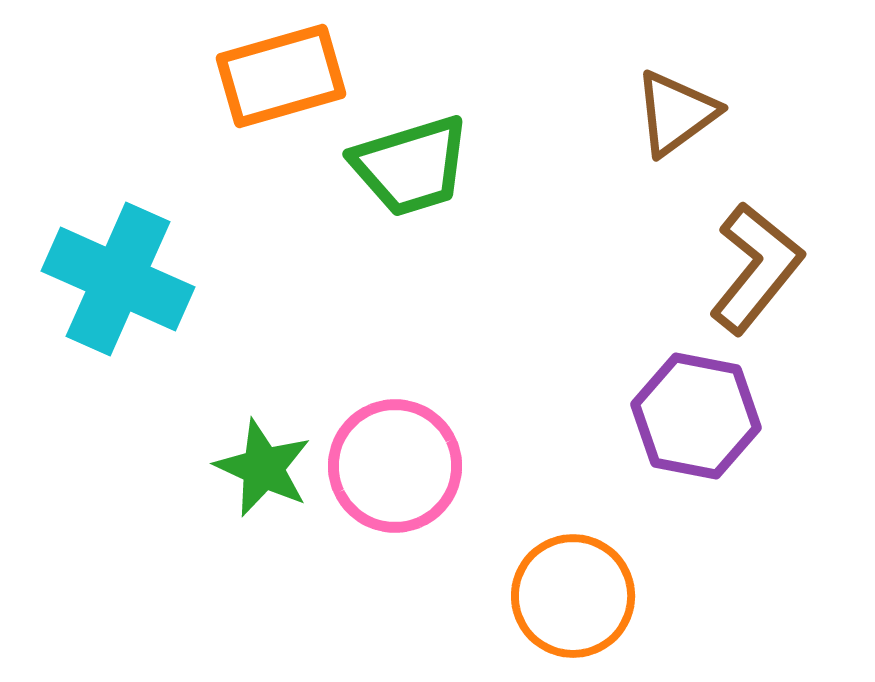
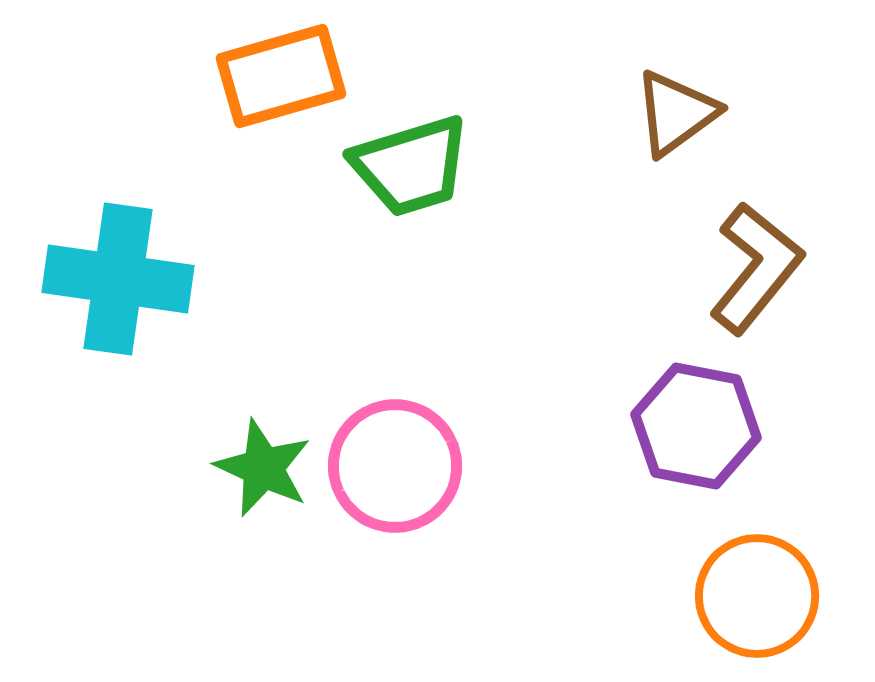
cyan cross: rotated 16 degrees counterclockwise
purple hexagon: moved 10 px down
orange circle: moved 184 px right
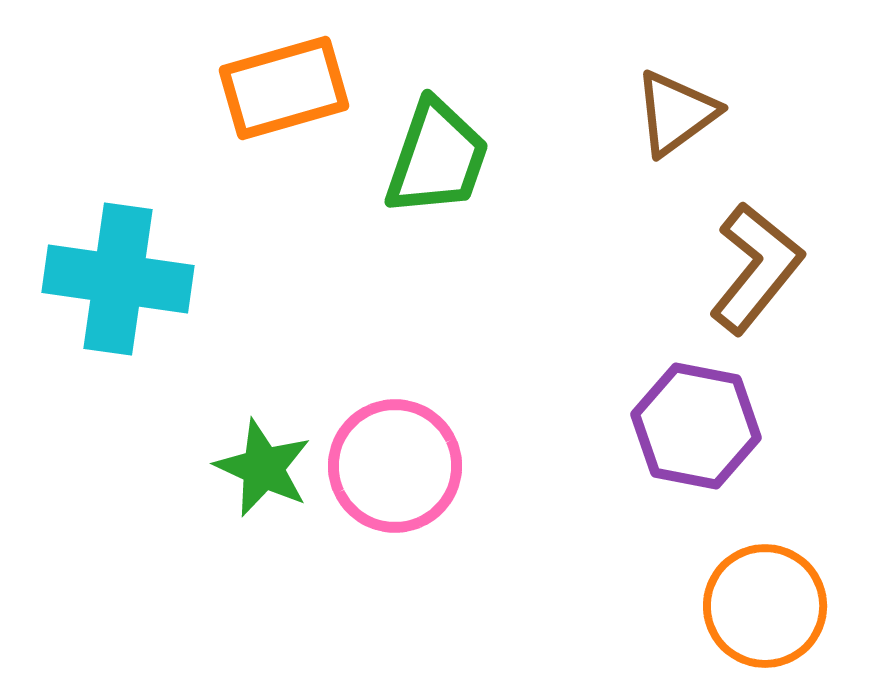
orange rectangle: moved 3 px right, 12 px down
green trapezoid: moved 26 px right, 8 px up; rotated 54 degrees counterclockwise
orange circle: moved 8 px right, 10 px down
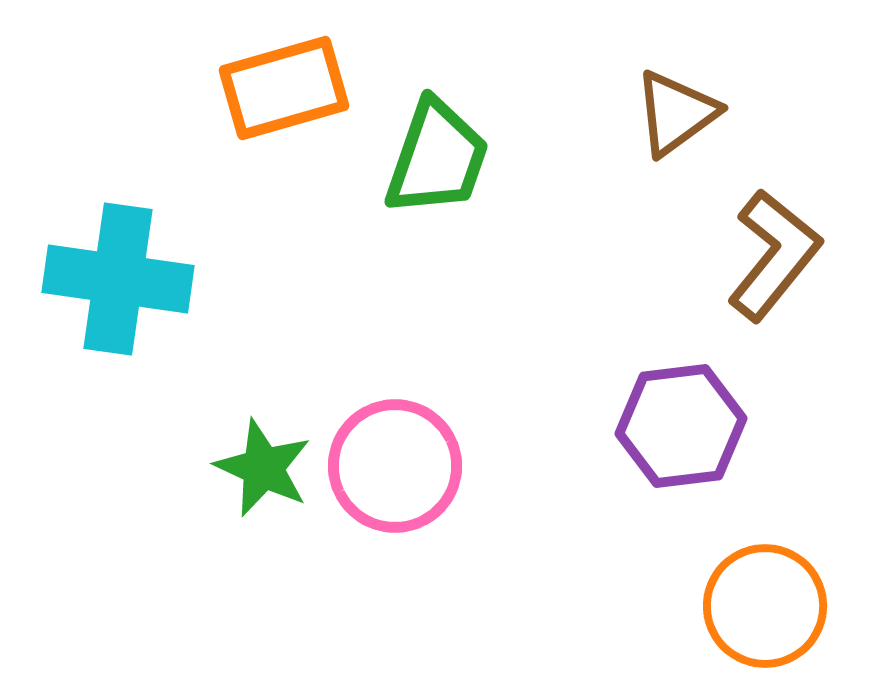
brown L-shape: moved 18 px right, 13 px up
purple hexagon: moved 15 px left; rotated 18 degrees counterclockwise
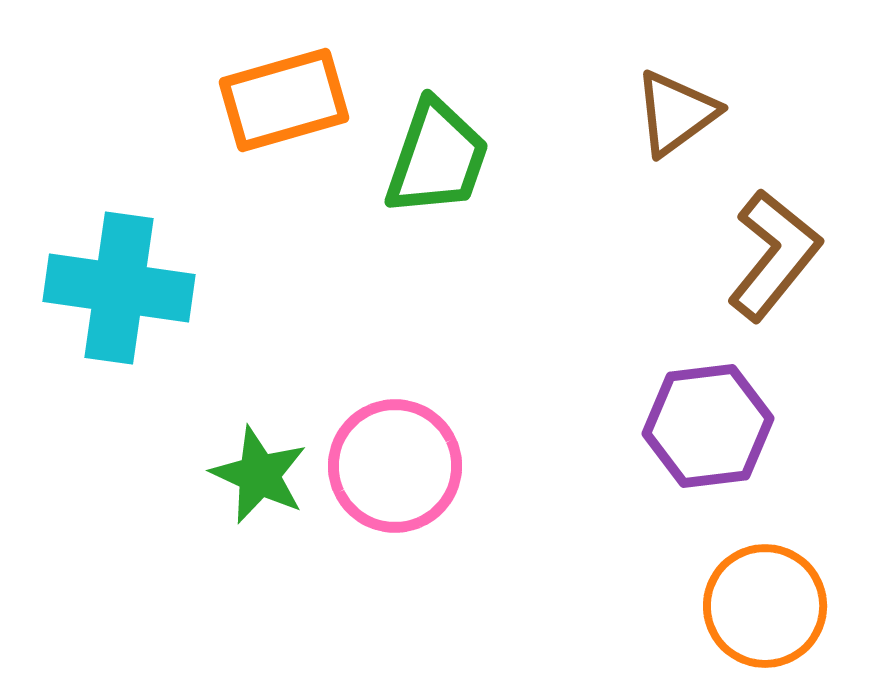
orange rectangle: moved 12 px down
cyan cross: moved 1 px right, 9 px down
purple hexagon: moved 27 px right
green star: moved 4 px left, 7 px down
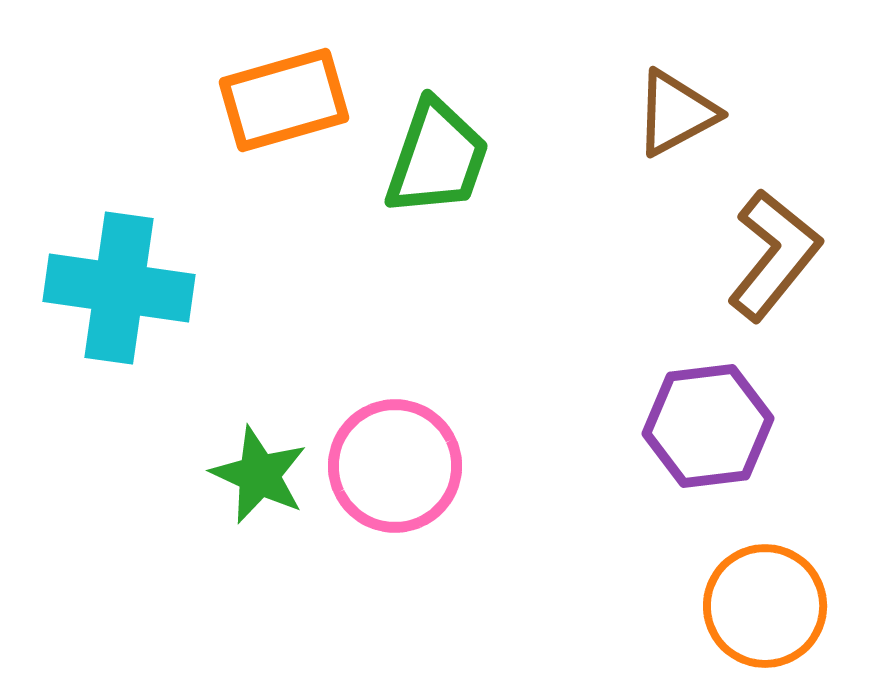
brown triangle: rotated 8 degrees clockwise
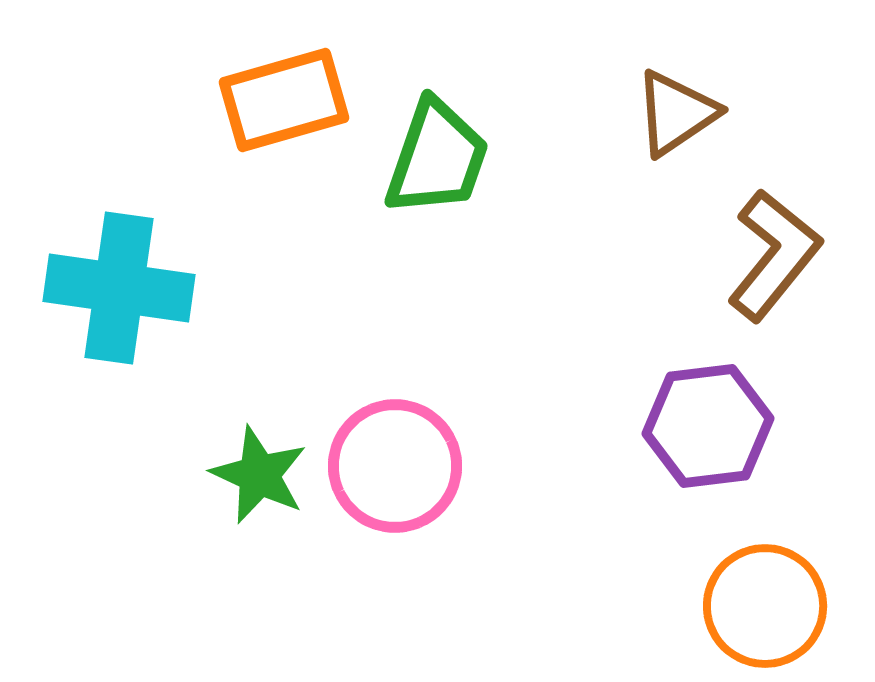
brown triangle: rotated 6 degrees counterclockwise
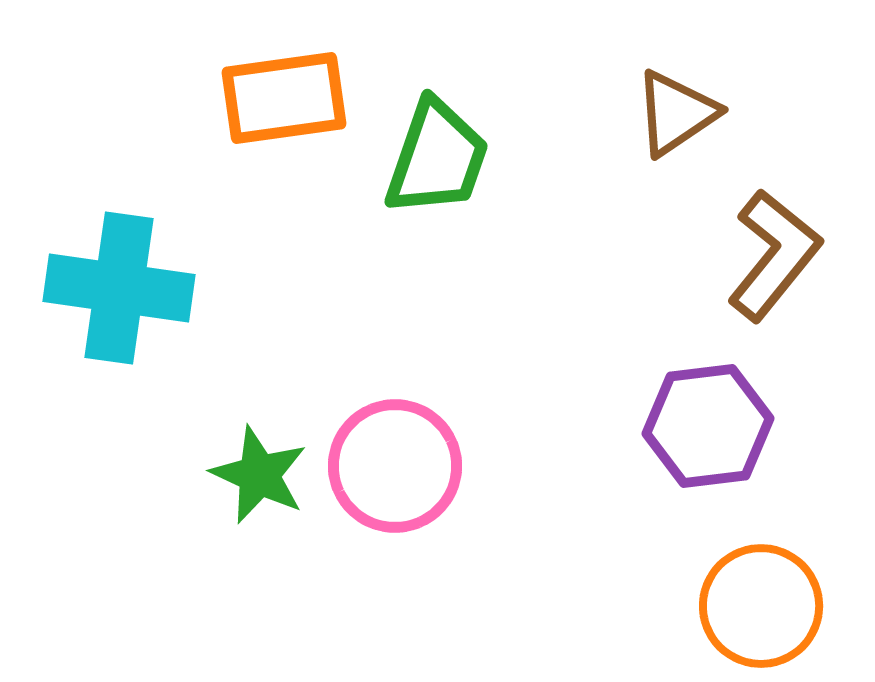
orange rectangle: moved 2 px up; rotated 8 degrees clockwise
orange circle: moved 4 px left
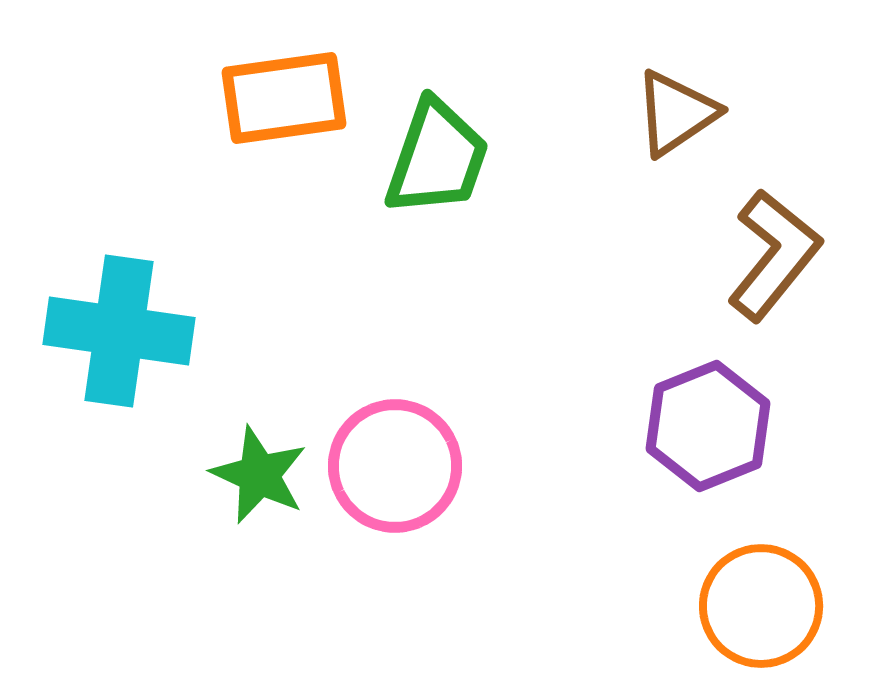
cyan cross: moved 43 px down
purple hexagon: rotated 15 degrees counterclockwise
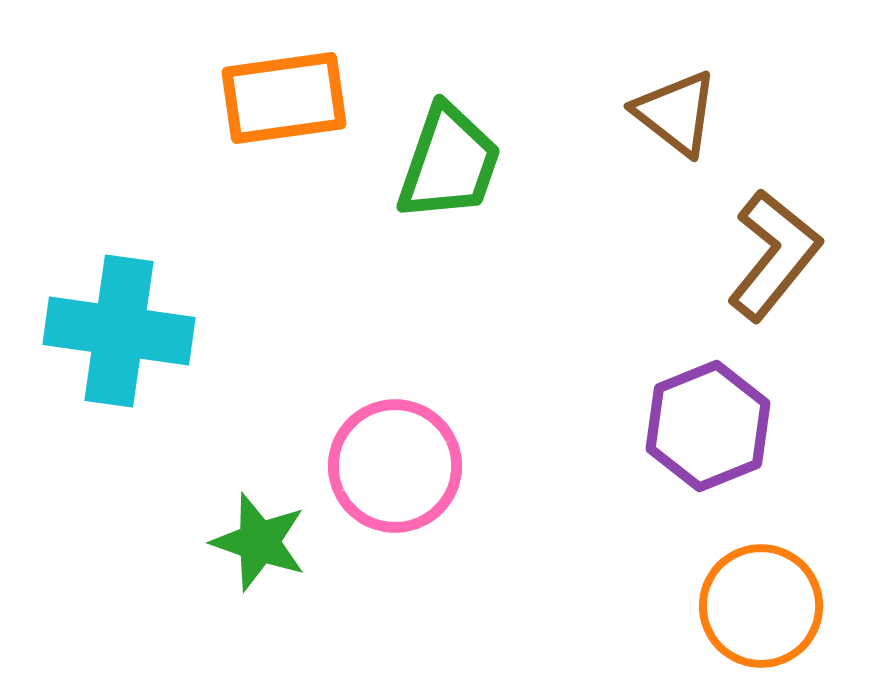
brown triangle: rotated 48 degrees counterclockwise
green trapezoid: moved 12 px right, 5 px down
green star: moved 67 px down; rotated 6 degrees counterclockwise
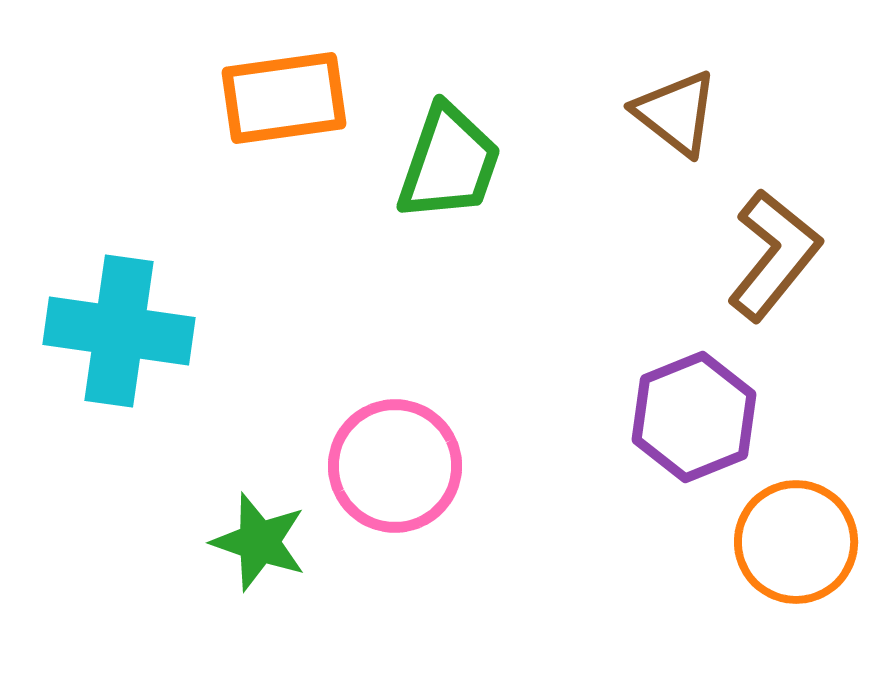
purple hexagon: moved 14 px left, 9 px up
orange circle: moved 35 px right, 64 px up
